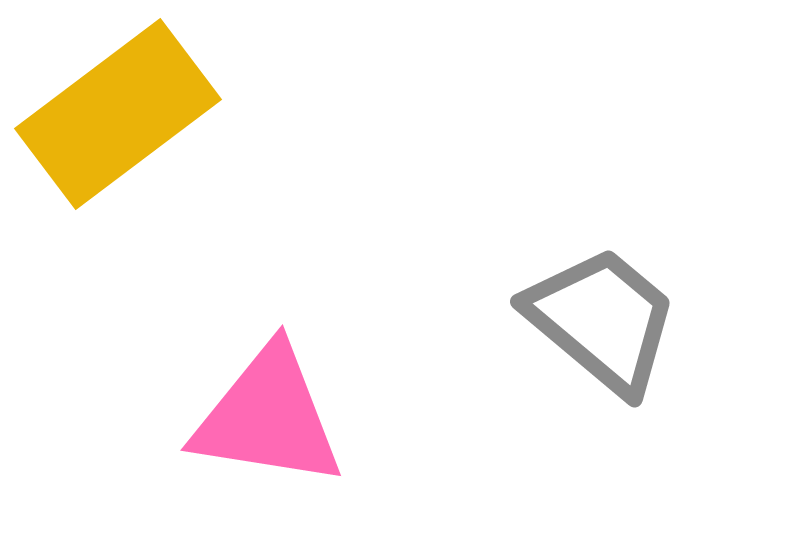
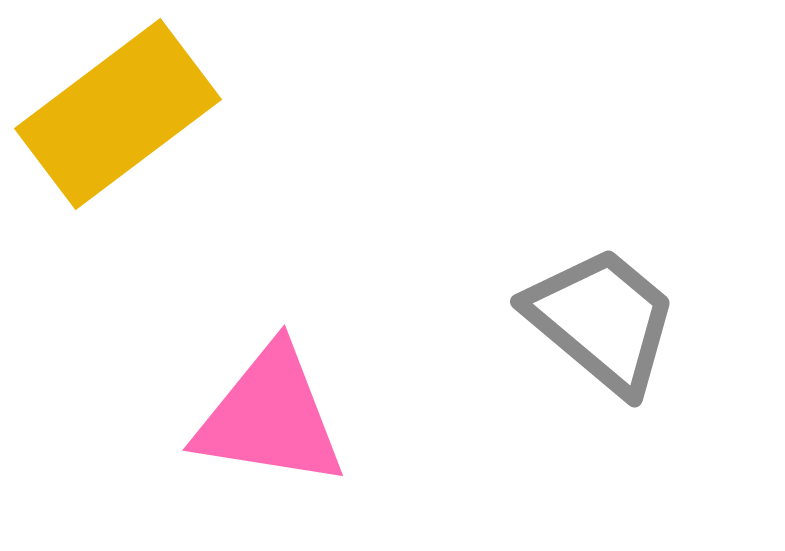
pink triangle: moved 2 px right
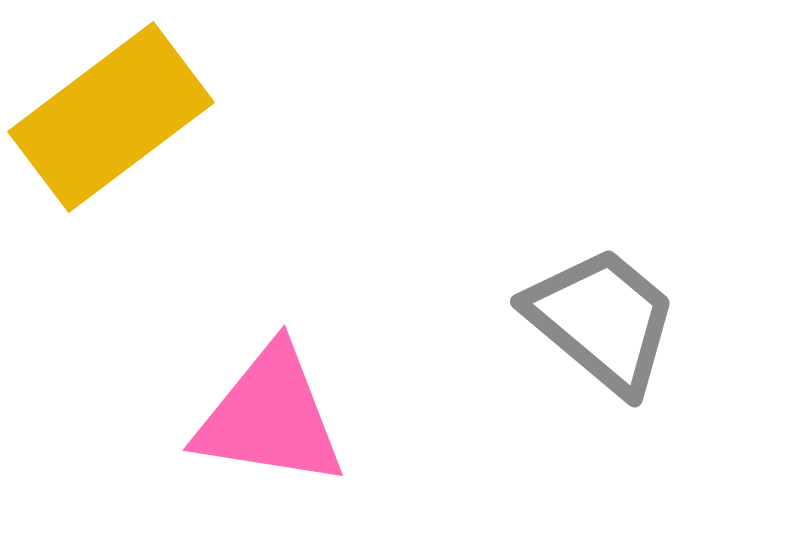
yellow rectangle: moved 7 px left, 3 px down
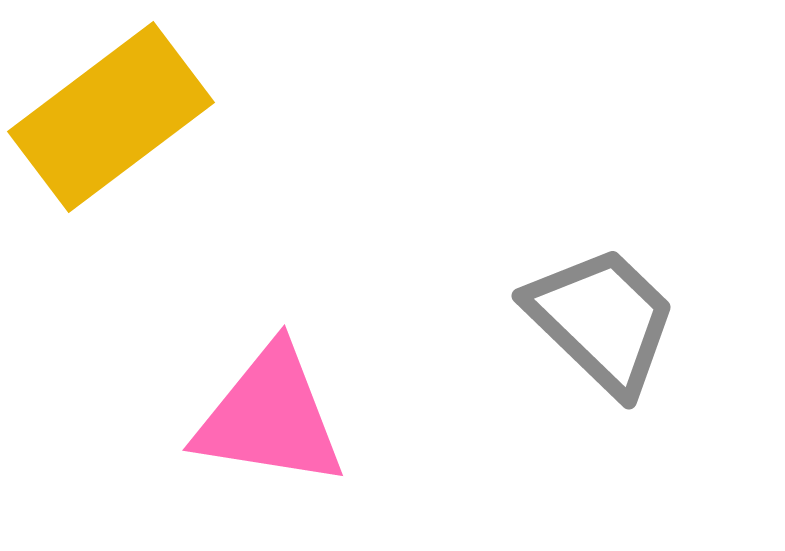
gray trapezoid: rotated 4 degrees clockwise
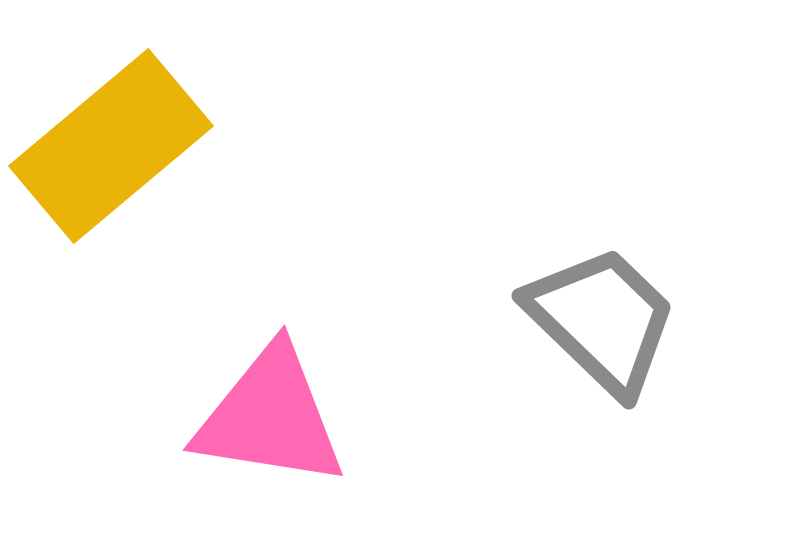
yellow rectangle: moved 29 px down; rotated 3 degrees counterclockwise
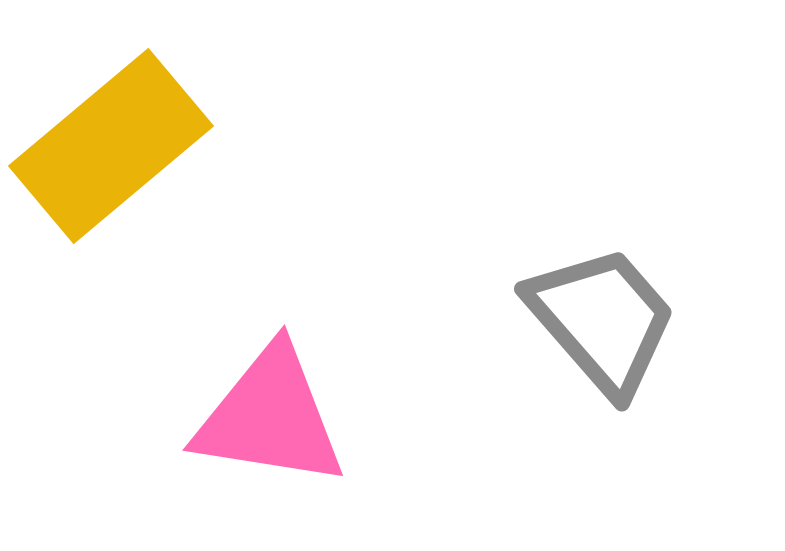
gray trapezoid: rotated 5 degrees clockwise
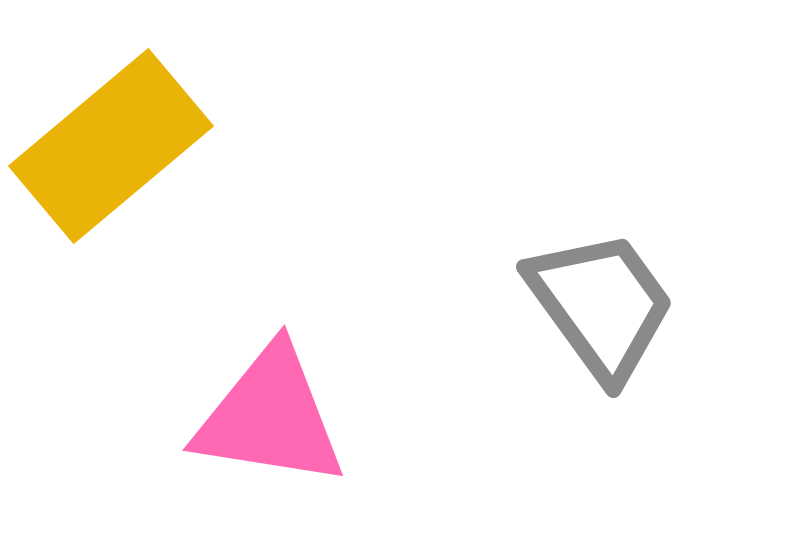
gray trapezoid: moved 1 px left, 15 px up; rotated 5 degrees clockwise
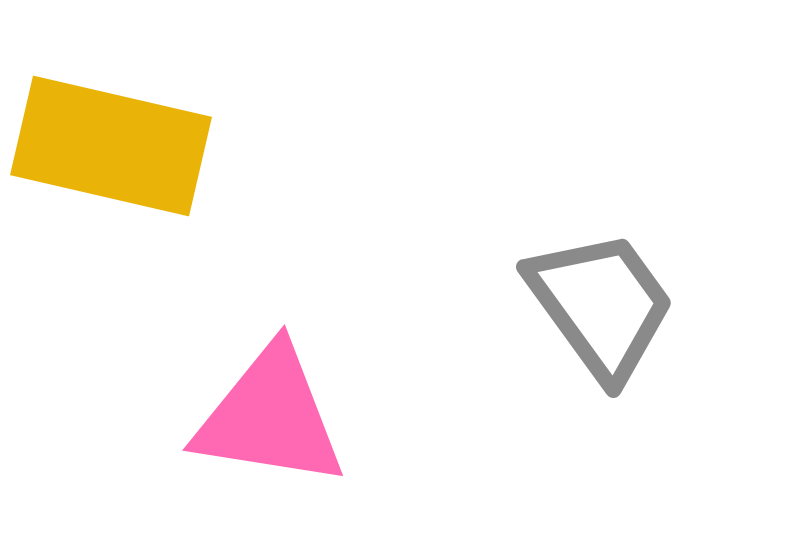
yellow rectangle: rotated 53 degrees clockwise
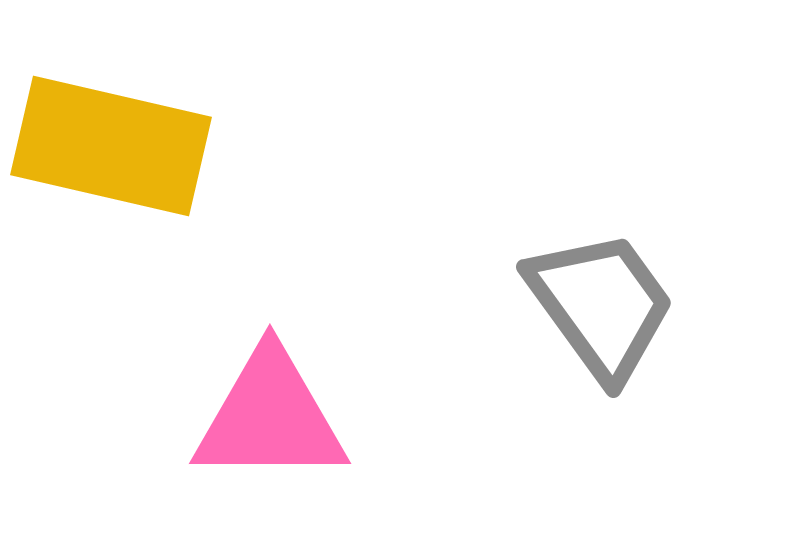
pink triangle: rotated 9 degrees counterclockwise
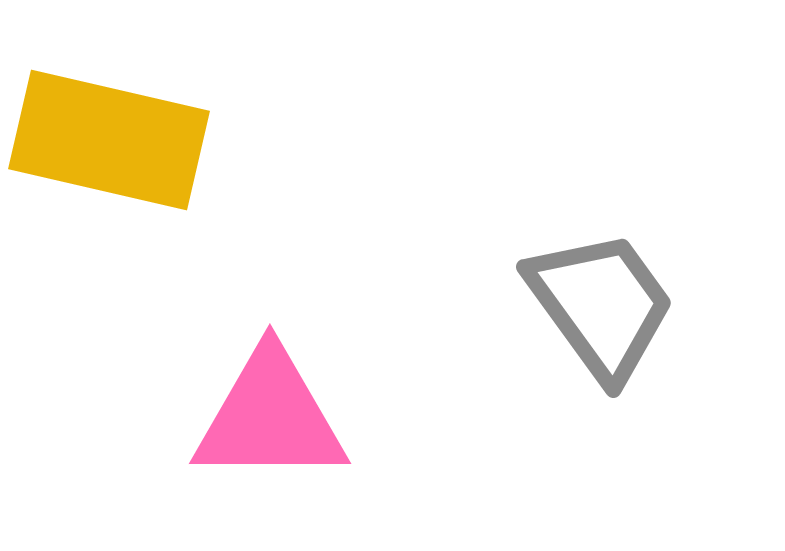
yellow rectangle: moved 2 px left, 6 px up
